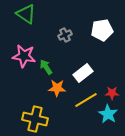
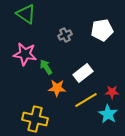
pink star: moved 1 px right, 2 px up
red star: moved 1 px up
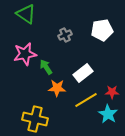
pink star: rotated 20 degrees counterclockwise
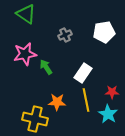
white pentagon: moved 2 px right, 2 px down
white rectangle: rotated 18 degrees counterclockwise
orange star: moved 14 px down
yellow line: rotated 70 degrees counterclockwise
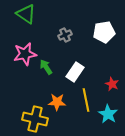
white rectangle: moved 8 px left, 1 px up
red star: moved 8 px up; rotated 24 degrees clockwise
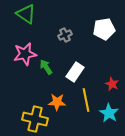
white pentagon: moved 3 px up
cyan star: moved 1 px right, 1 px up
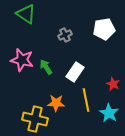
pink star: moved 3 px left, 6 px down; rotated 25 degrees clockwise
red star: moved 1 px right
orange star: moved 1 px left, 1 px down
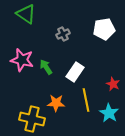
gray cross: moved 2 px left, 1 px up
yellow cross: moved 3 px left
